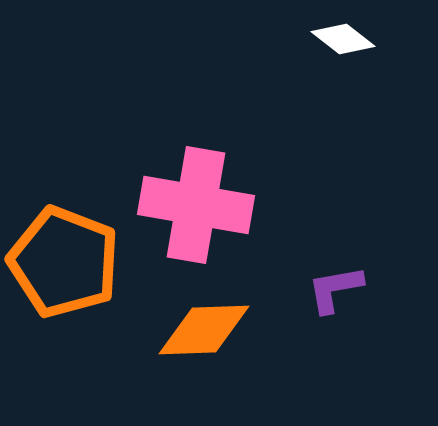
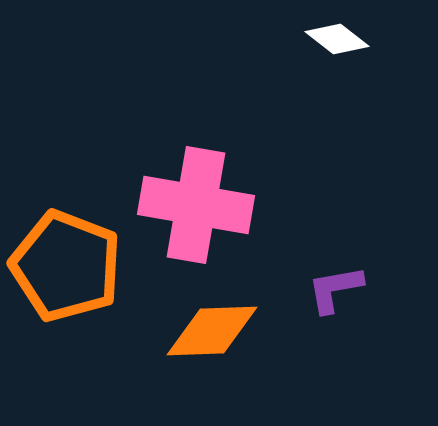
white diamond: moved 6 px left
orange pentagon: moved 2 px right, 4 px down
orange diamond: moved 8 px right, 1 px down
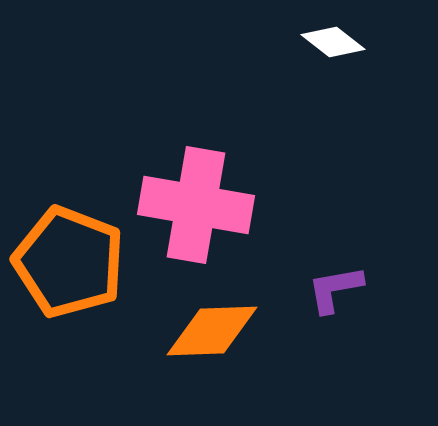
white diamond: moved 4 px left, 3 px down
orange pentagon: moved 3 px right, 4 px up
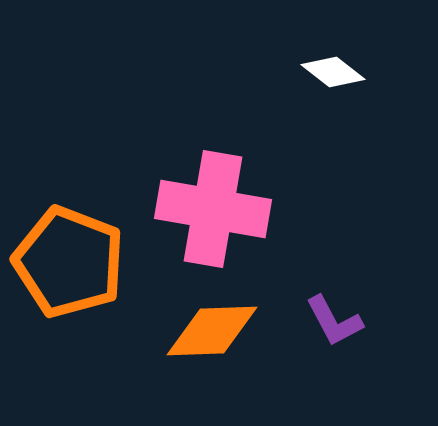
white diamond: moved 30 px down
pink cross: moved 17 px right, 4 px down
purple L-shape: moved 1 px left, 32 px down; rotated 108 degrees counterclockwise
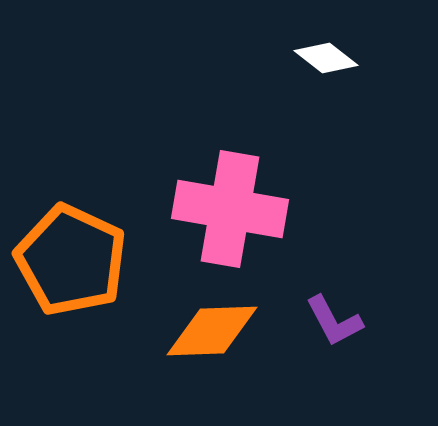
white diamond: moved 7 px left, 14 px up
pink cross: moved 17 px right
orange pentagon: moved 2 px right, 2 px up; rotated 4 degrees clockwise
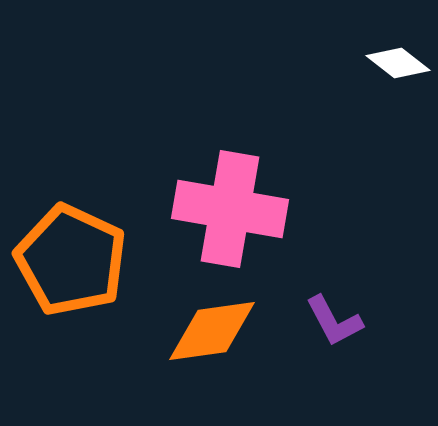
white diamond: moved 72 px right, 5 px down
orange diamond: rotated 6 degrees counterclockwise
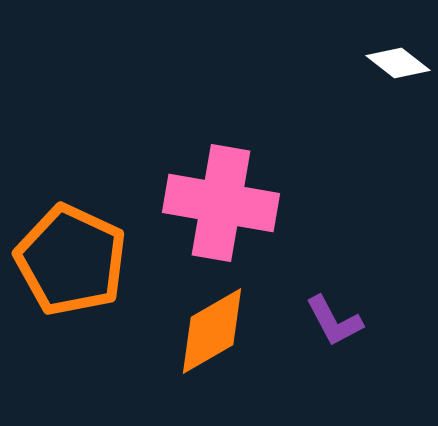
pink cross: moved 9 px left, 6 px up
orange diamond: rotated 22 degrees counterclockwise
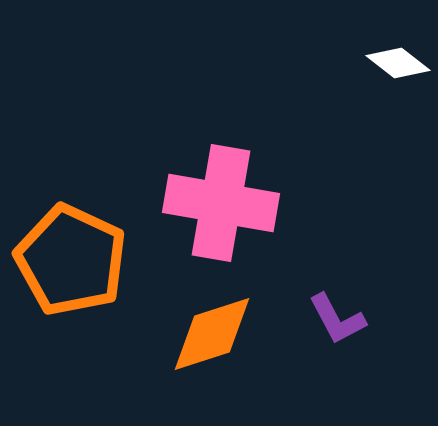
purple L-shape: moved 3 px right, 2 px up
orange diamond: moved 3 px down; rotated 12 degrees clockwise
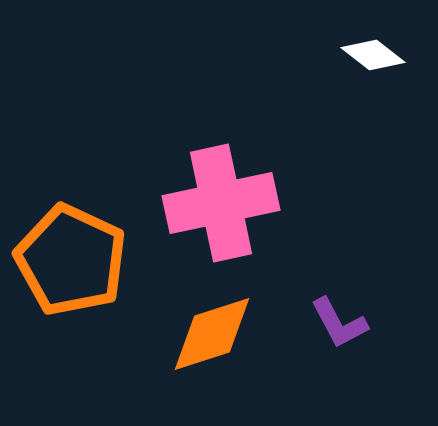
white diamond: moved 25 px left, 8 px up
pink cross: rotated 22 degrees counterclockwise
purple L-shape: moved 2 px right, 4 px down
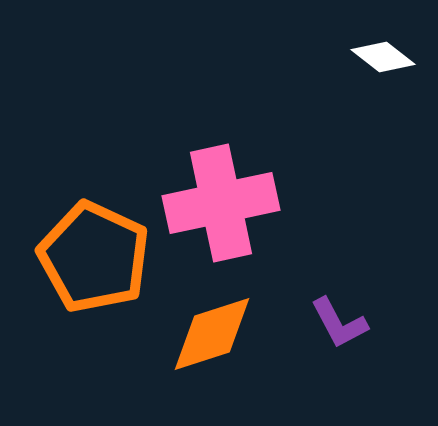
white diamond: moved 10 px right, 2 px down
orange pentagon: moved 23 px right, 3 px up
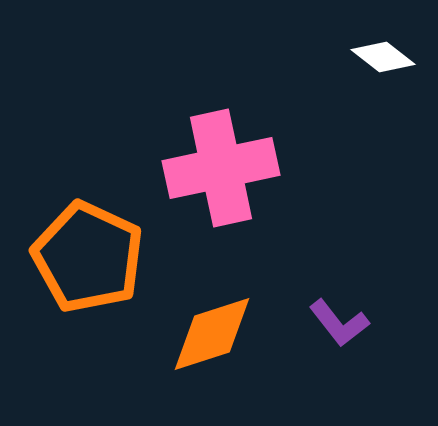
pink cross: moved 35 px up
orange pentagon: moved 6 px left
purple L-shape: rotated 10 degrees counterclockwise
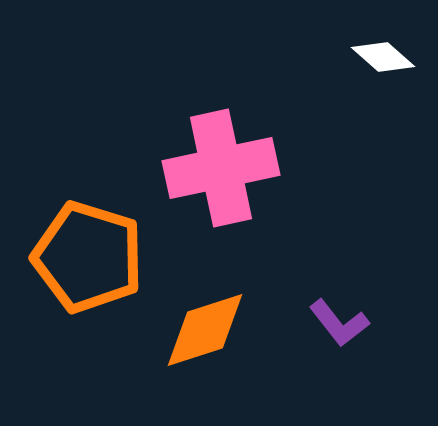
white diamond: rotated 4 degrees clockwise
orange pentagon: rotated 8 degrees counterclockwise
orange diamond: moved 7 px left, 4 px up
